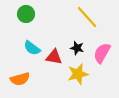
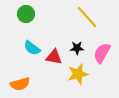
black star: rotated 16 degrees counterclockwise
orange semicircle: moved 5 px down
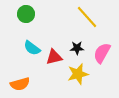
red triangle: rotated 24 degrees counterclockwise
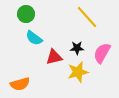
cyan semicircle: moved 2 px right, 10 px up
yellow star: moved 2 px up
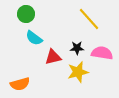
yellow line: moved 2 px right, 2 px down
pink semicircle: rotated 70 degrees clockwise
red triangle: moved 1 px left
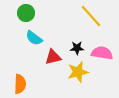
green circle: moved 1 px up
yellow line: moved 2 px right, 3 px up
orange semicircle: rotated 72 degrees counterclockwise
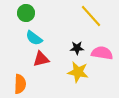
red triangle: moved 12 px left, 2 px down
yellow star: rotated 25 degrees clockwise
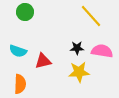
green circle: moved 1 px left, 1 px up
cyan semicircle: moved 16 px left, 13 px down; rotated 18 degrees counterclockwise
pink semicircle: moved 2 px up
red triangle: moved 2 px right, 2 px down
yellow star: moved 1 px right; rotated 15 degrees counterclockwise
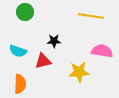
yellow line: rotated 40 degrees counterclockwise
black star: moved 23 px left, 7 px up
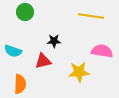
cyan semicircle: moved 5 px left
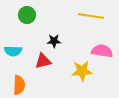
green circle: moved 2 px right, 3 px down
cyan semicircle: rotated 18 degrees counterclockwise
yellow star: moved 3 px right, 1 px up
orange semicircle: moved 1 px left, 1 px down
